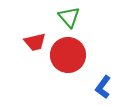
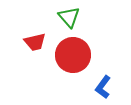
red circle: moved 5 px right
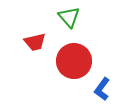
red circle: moved 1 px right, 6 px down
blue L-shape: moved 1 px left, 2 px down
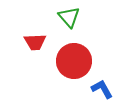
red trapezoid: rotated 10 degrees clockwise
blue L-shape: rotated 115 degrees clockwise
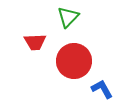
green triangle: moved 1 px left; rotated 25 degrees clockwise
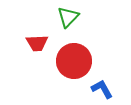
red trapezoid: moved 2 px right, 1 px down
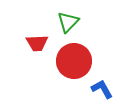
green triangle: moved 5 px down
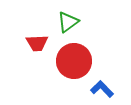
green triangle: rotated 10 degrees clockwise
blue L-shape: rotated 15 degrees counterclockwise
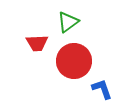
blue L-shape: rotated 25 degrees clockwise
